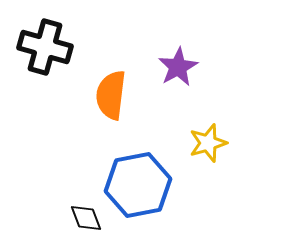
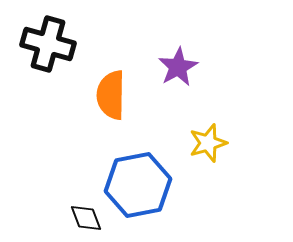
black cross: moved 3 px right, 3 px up
orange semicircle: rotated 6 degrees counterclockwise
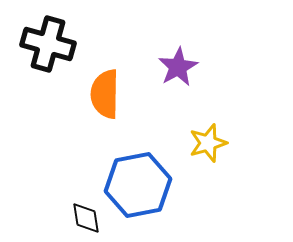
orange semicircle: moved 6 px left, 1 px up
black diamond: rotated 12 degrees clockwise
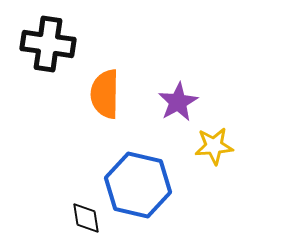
black cross: rotated 8 degrees counterclockwise
purple star: moved 35 px down
yellow star: moved 6 px right, 3 px down; rotated 12 degrees clockwise
blue hexagon: rotated 24 degrees clockwise
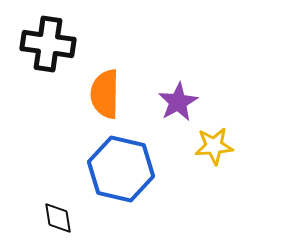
blue hexagon: moved 17 px left, 16 px up
black diamond: moved 28 px left
